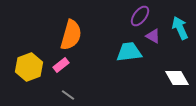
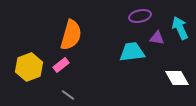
purple ellipse: rotated 40 degrees clockwise
purple triangle: moved 4 px right, 2 px down; rotated 21 degrees counterclockwise
cyan trapezoid: moved 3 px right
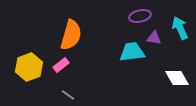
purple triangle: moved 3 px left
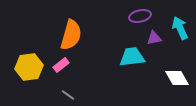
purple triangle: rotated 21 degrees counterclockwise
cyan trapezoid: moved 5 px down
yellow hexagon: rotated 12 degrees clockwise
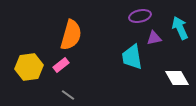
cyan trapezoid: rotated 92 degrees counterclockwise
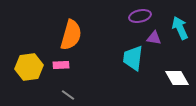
purple triangle: rotated 21 degrees clockwise
cyan trapezoid: moved 1 px right, 1 px down; rotated 16 degrees clockwise
pink rectangle: rotated 35 degrees clockwise
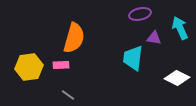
purple ellipse: moved 2 px up
orange semicircle: moved 3 px right, 3 px down
white diamond: rotated 35 degrees counterclockwise
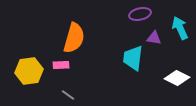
yellow hexagon: moved 4 px down
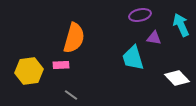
purple ellipse: moved 1 px down
cyan arrow: moved 1 px right, 3 px up
cyan trapezoid: rotated 24 degrees counterclockwise
white diamond: rotated 20 degrees clockwise
gray line: moved 3 px right
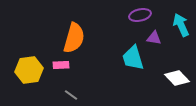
yellow hexagon: moved 1 px up
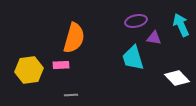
purple ellipse: moved 4 px left, 6 px down
gray line: rotated 40 degrees counterclockwise
